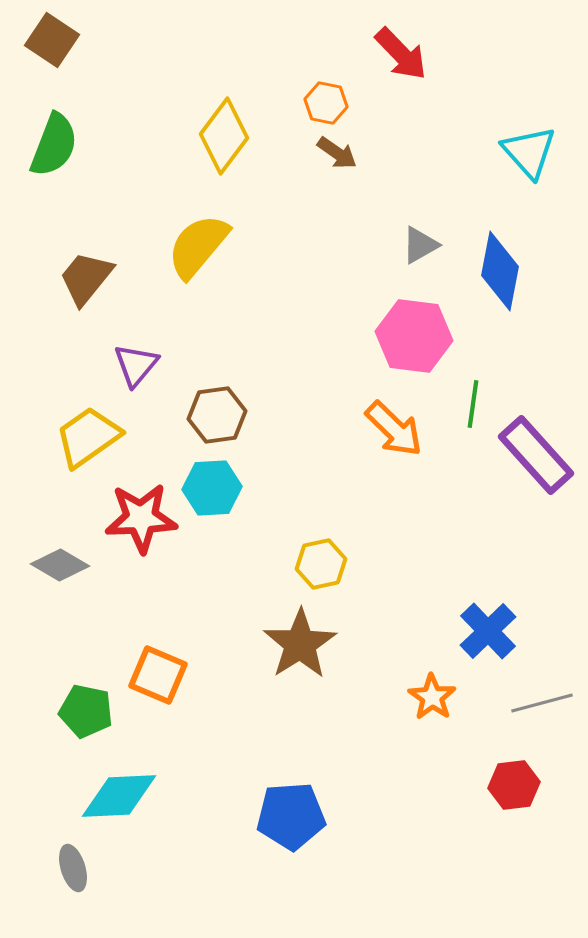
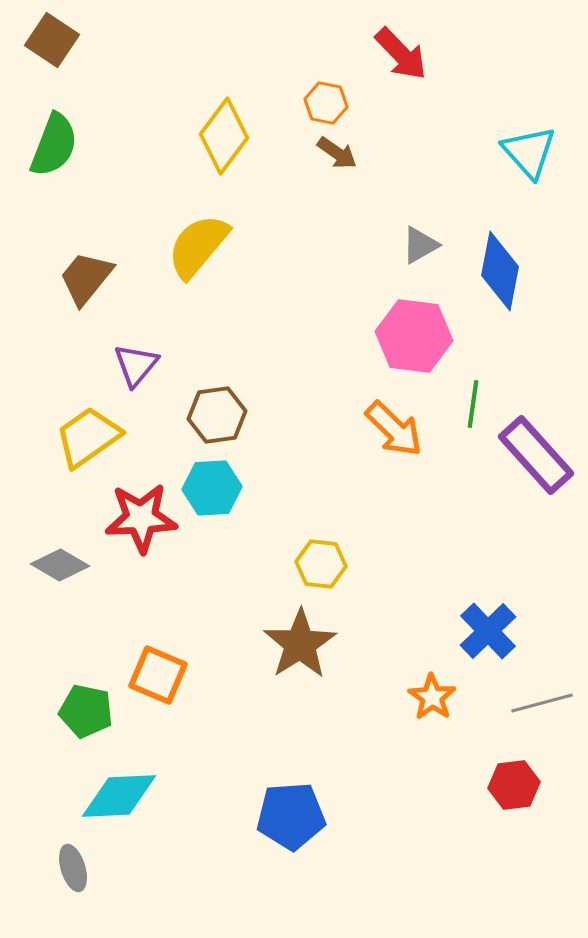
yellow hexagon: rotated 18 degrees clockwise
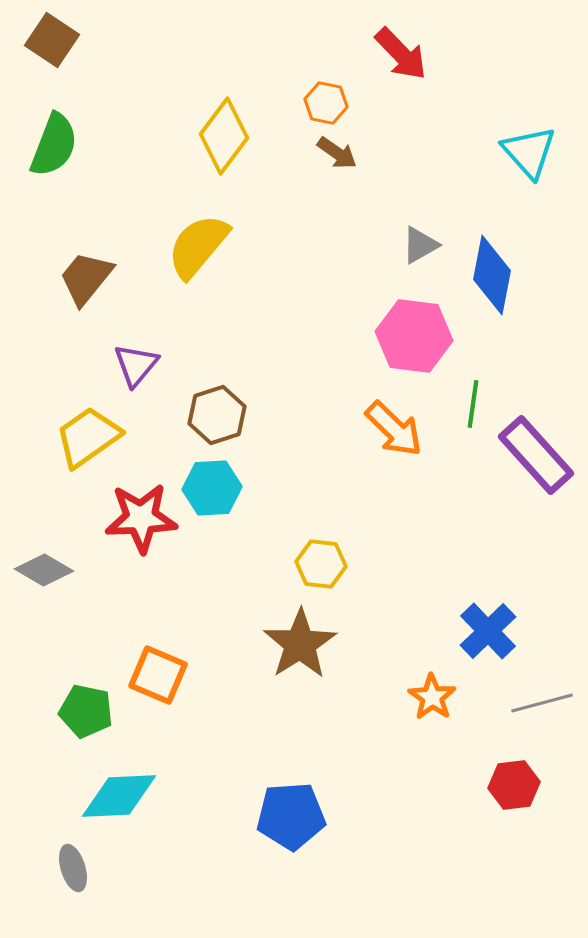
blue diamond: moved 8 px left, 4 px down
brown hexagon: rotated 10 degrees counterclockwise
gray diamond: moved 16 px left, 5 px down
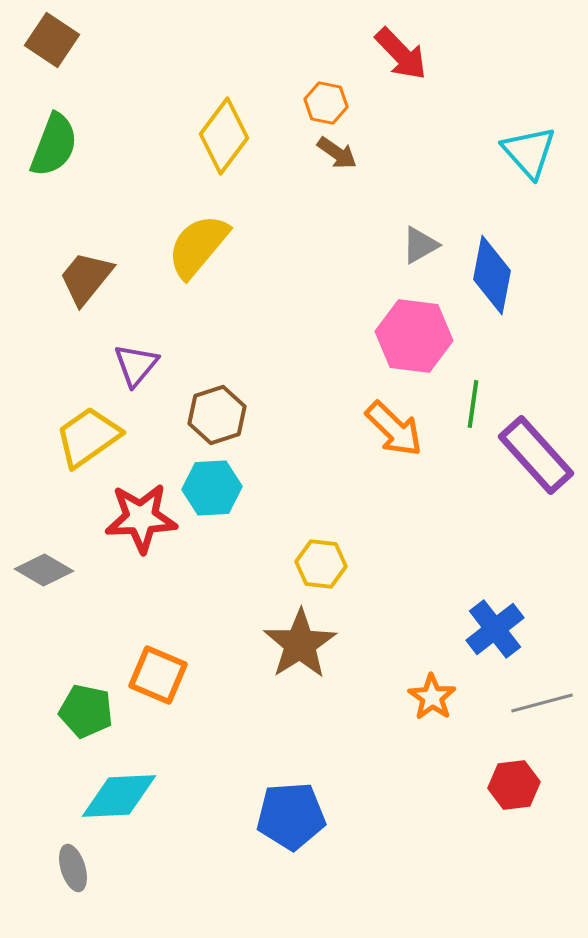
blue cross: moved 7 px right, 2 px up; rotated 6 degrees clockwise
